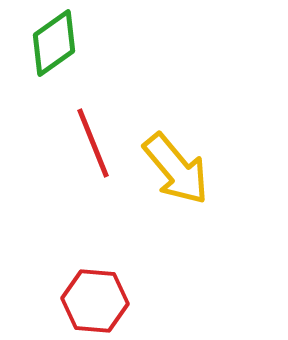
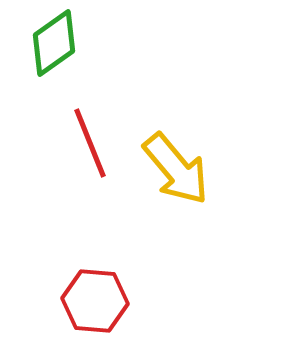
red line: moved 3 px left
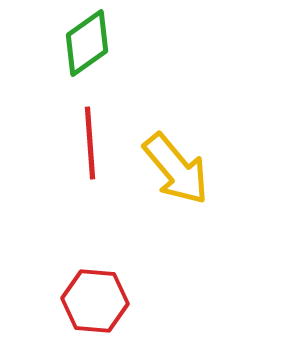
green diamond: moved 33 px right
red line: rotated 18 degrees clockwise
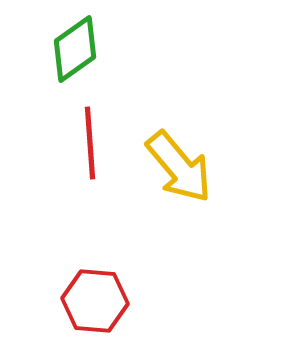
green diamond: moved 12 px left, 6 px down
yellow arrow: moved 3 px right, 2 px up
